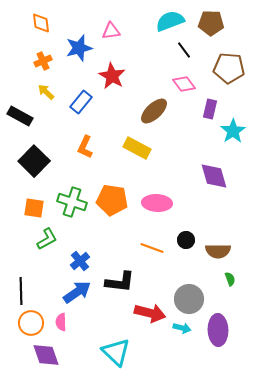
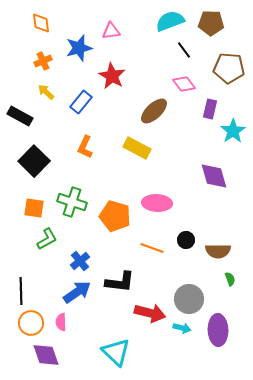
orange pentagon at (112, 200): moved 3 px right, 16 px down; rotated 8 degrees clockwise
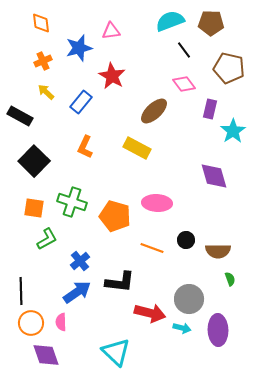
brown pentagon at (229, 68): rotated 8 degrees clockwise
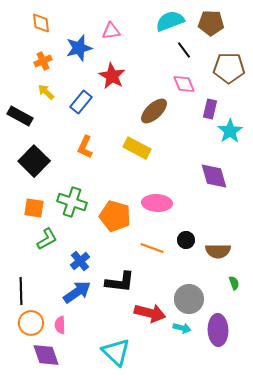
brown pentagon at (229, 68): rotated 12 degrees counterclockwise
pink diamond at (184, 84): rotated 15 degrees clockwise
cyan star at (233, 131): moved 3 px left
green semicircle at (230, 279): moved 4 px right, 4 px down
pink semicircle at (61, 322): moved 1 px left, 3 px down
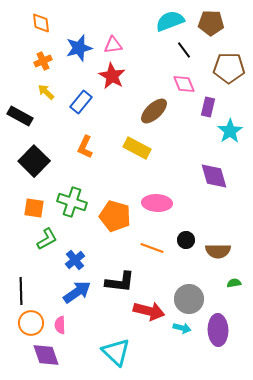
pink triangle at (111, 31): moved 2 px right, 14 px down
purple rectangle at (210, 109): moved 2 px left, 2 px up
blue cross at (80, 261): moved 5 px left, 1 px up
green semicircle at (234, 283): rotated 80 degrees counterclockwise
red arrow at (150, 313): moved 1 px left, 2 px up
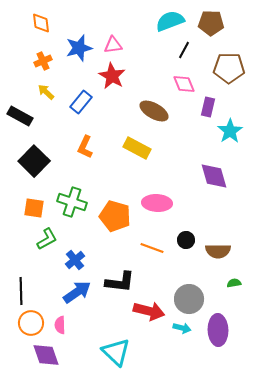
black line at (184, 50): rotated 66 degrees clockwise
brown ellipse at (154, 111): rotated 72 degrees clockwise
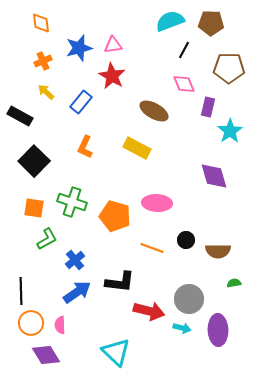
purple diamond at (46, 355): rotated 12 degrees counterclockwise
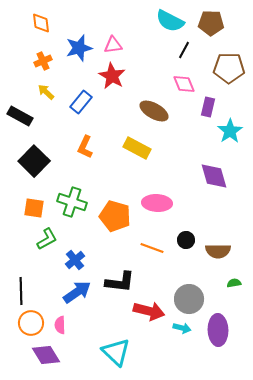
cyan semicircle at (170, 21): rotated 132 degrees counterclockwise
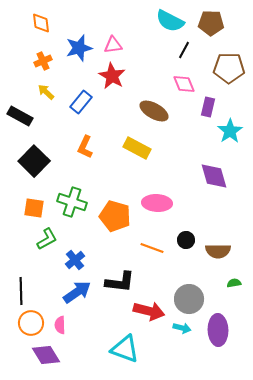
cyan triangle at (116, 352): moved 9 px right, 3 px up; rotated 24 degrees counterclockwise
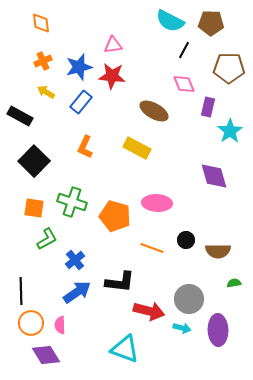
blue star at (79, 48): moved 19 px down
red star at (112, 76): rotated 24 degrees counterclockwise
yellow arrow at (46, 92): rotated 12 degrees counterclockwise
